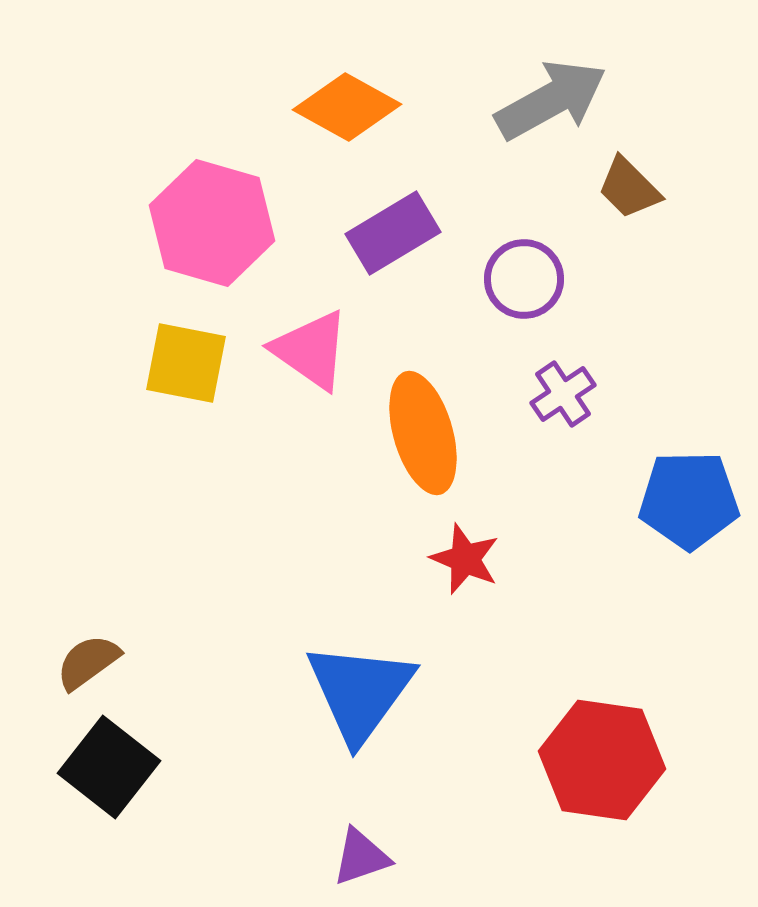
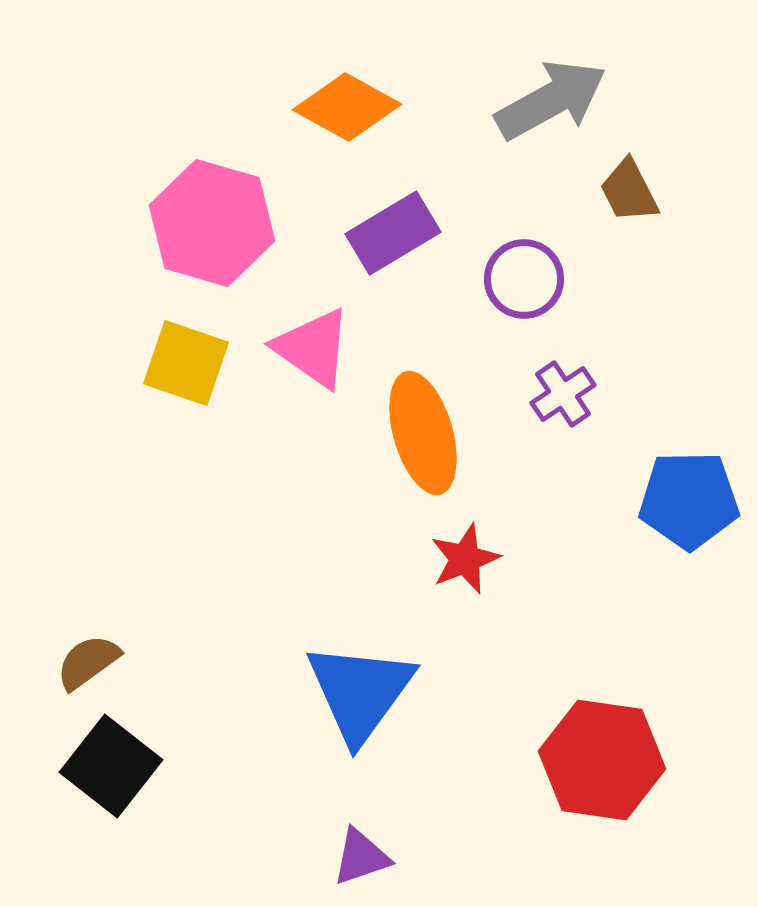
brown trapezoid: moved 3 px down; rotated 18 degrees clockwise
pink triangle: moved 2 px right, 2 px up
yellow square: rotated 8 degrees clockwise
red star: rotated 28 degrees clockwise
black square: moved 2 px right, 1 px up
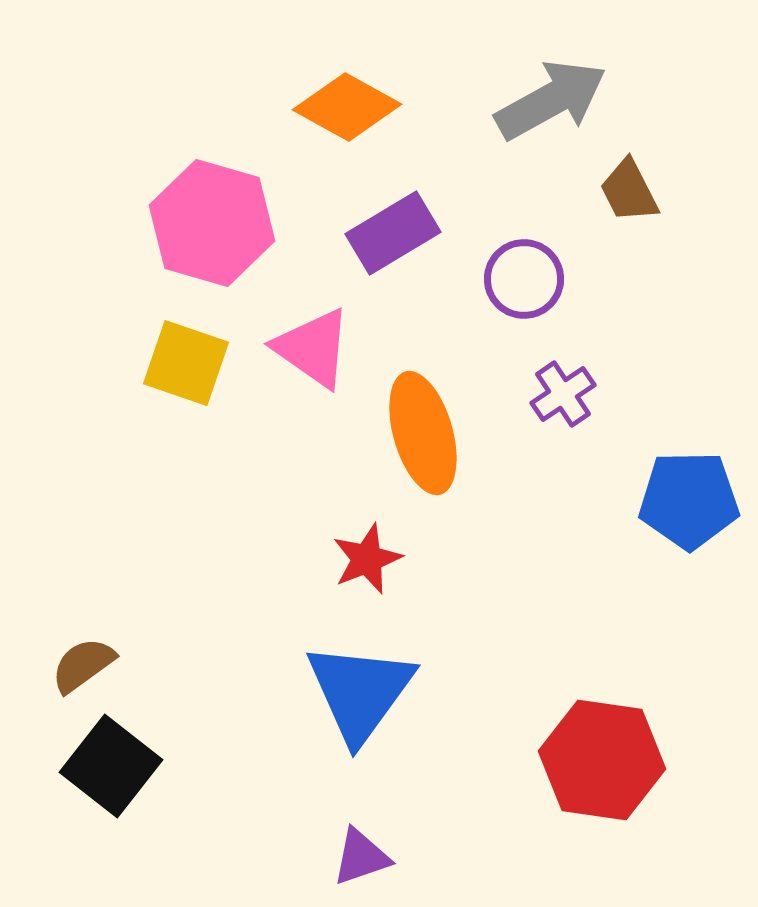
red star: moved 98 px left
brown semicircle: moved 5 px left, 3 px down
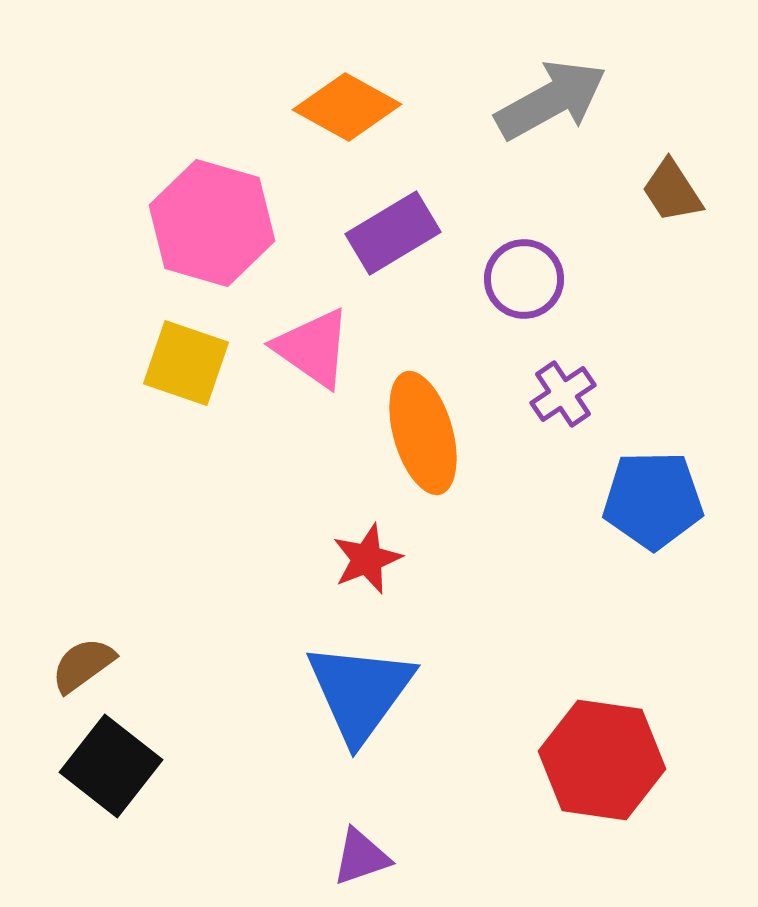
brown trapezoid: moved 43 px right; rotated 6 degrees counterclockwise
blue pentagon: moved 36 px left
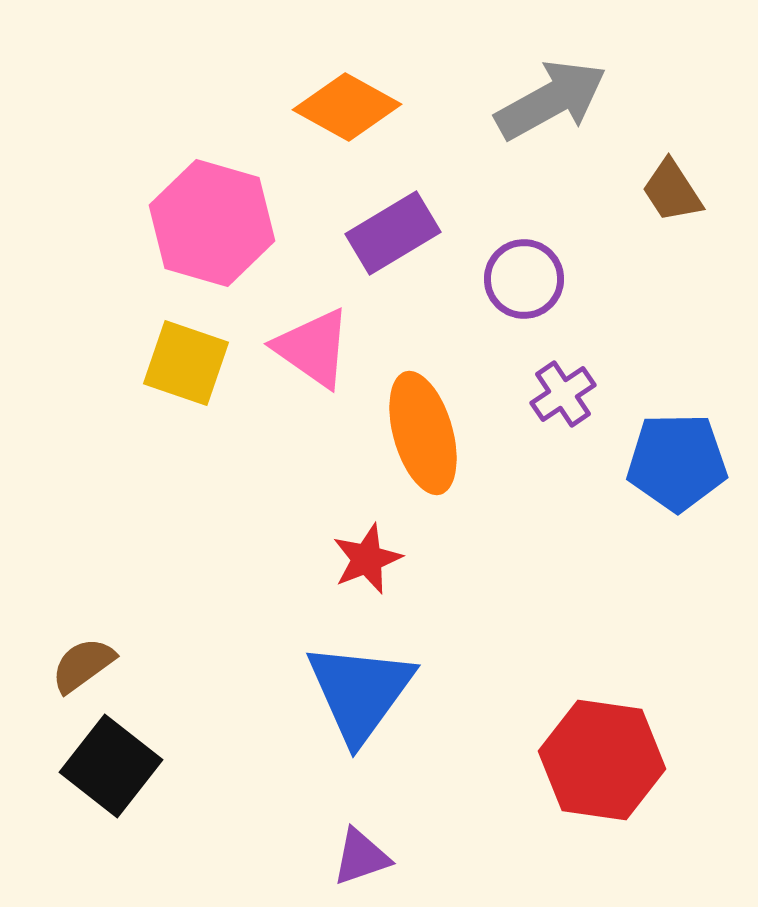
blue pentagon: moved 24 px right, 38 px up
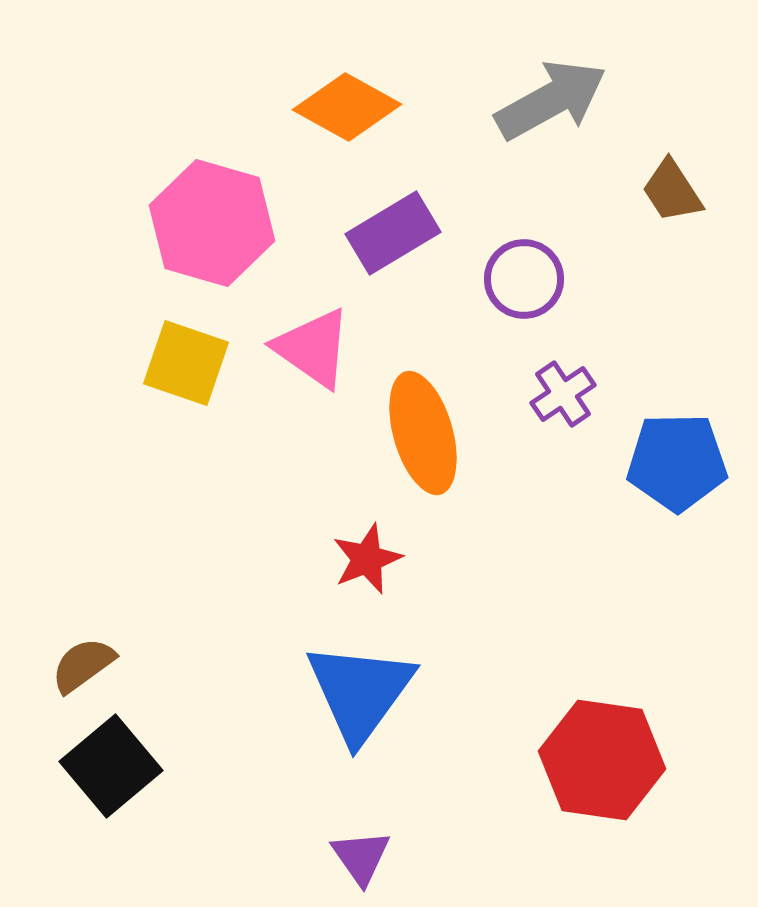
black square: rotated 12 degrees clockwise
purple triangle: rotated 46 degrees counterclockwise
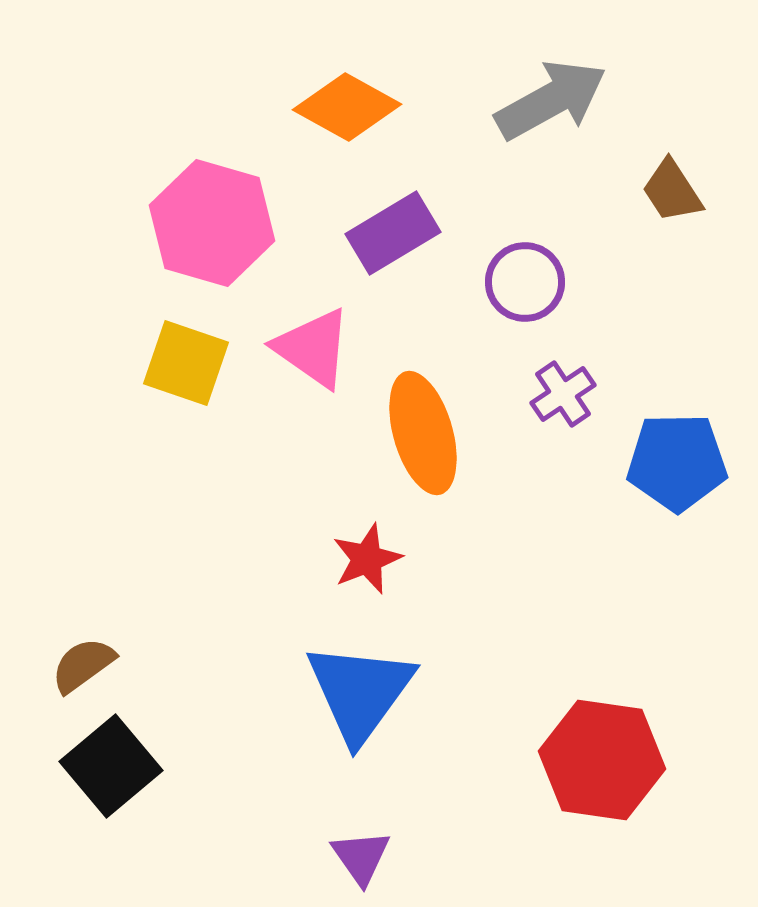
purple circle: moved 1 px right, 3 px down
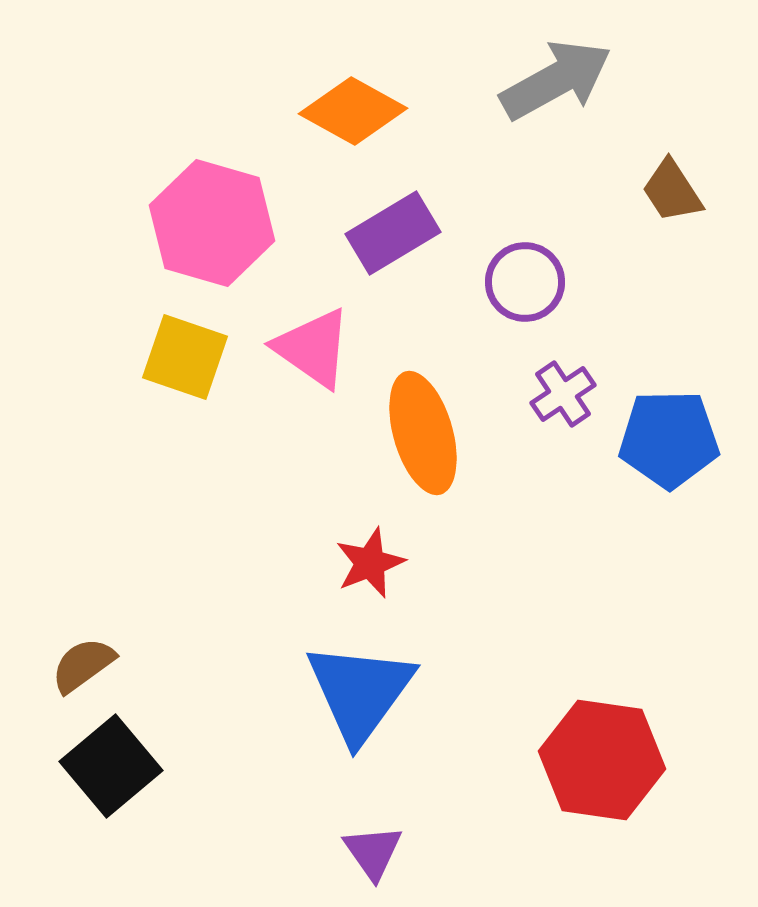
gray arrow: moved 5 px right, 20 px up
orange diamond: moved 6 px right, 4 px down
yellow square: moved 1 px left, 6 px up
blue pentagon: moved 8 px left, 23 px up
red star: moved 3 px right, 4 px down
purple triangle: moved 12 px right, 5 px up
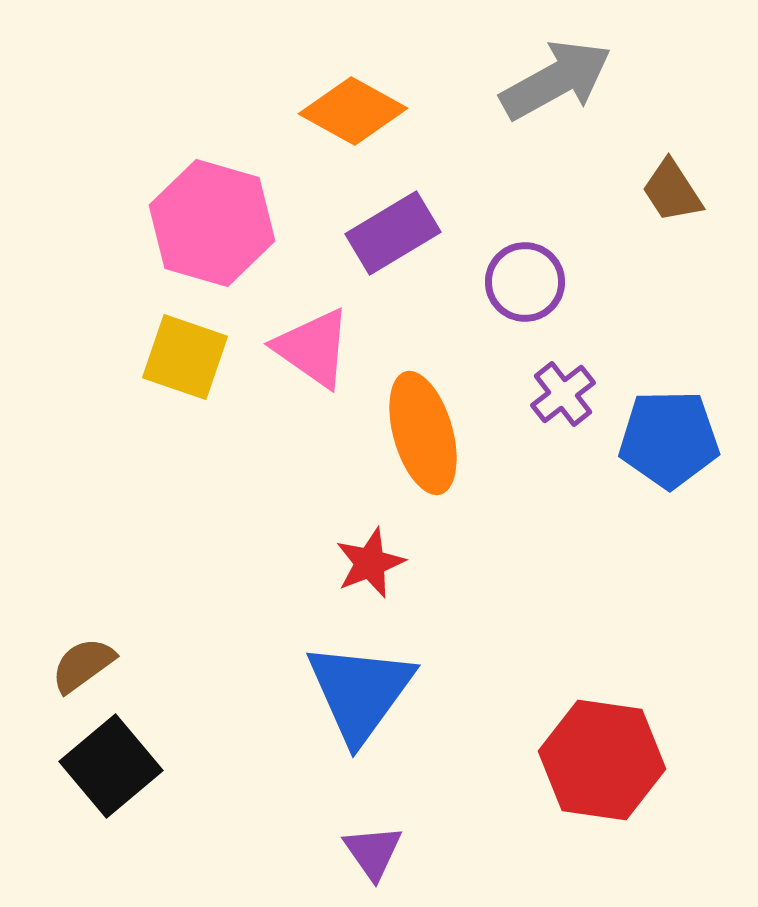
purple cross: rotated 4 degrees counterclockwise
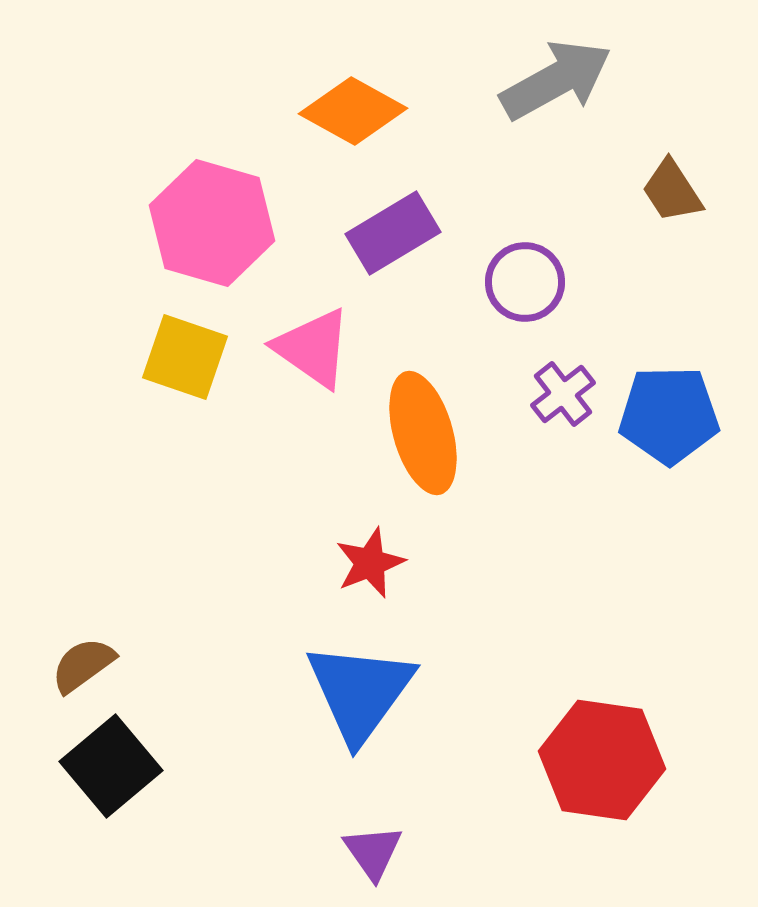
blue pentagon: moved 24 px up
